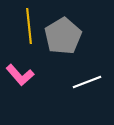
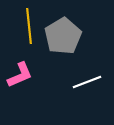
pink L-shape: rotated 72 degrees counterclockwise
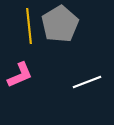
gray pentagon: moved 3 px left, 12 px up
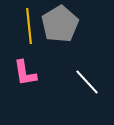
pink L-shape: moved 5 px right, 2 px up; rotated 104 degrees clockwise
white line: rotated 68 degrees clockwise
